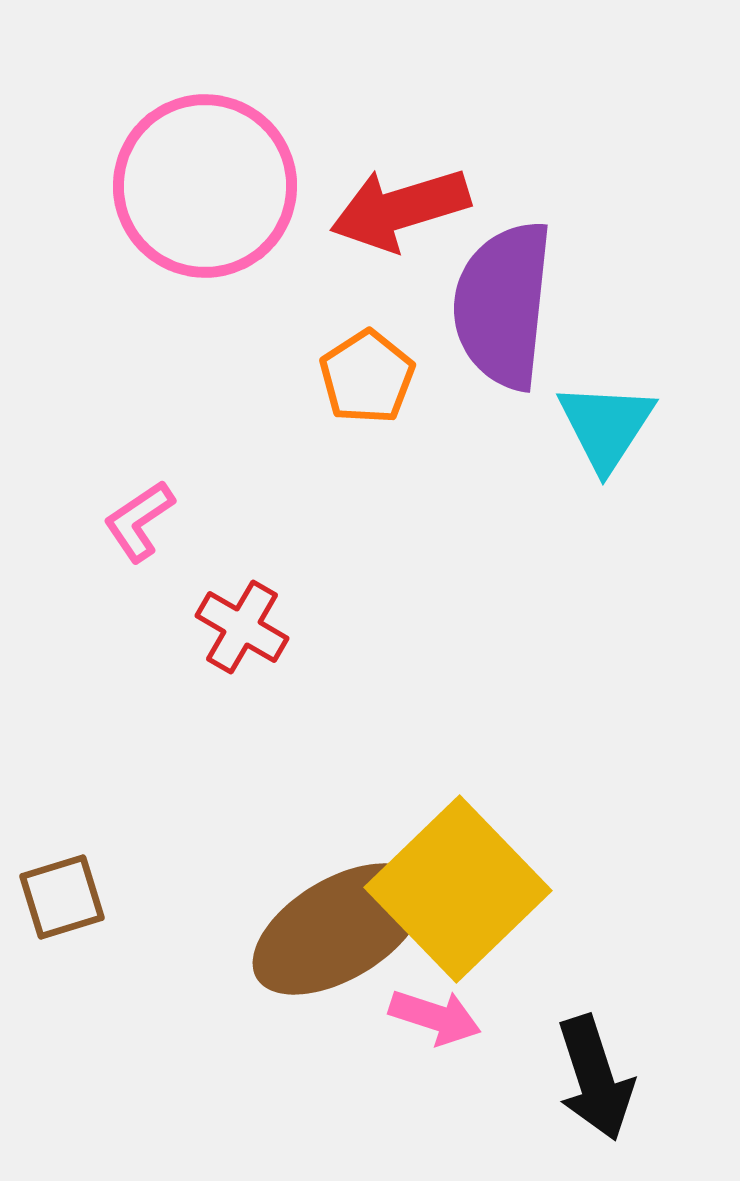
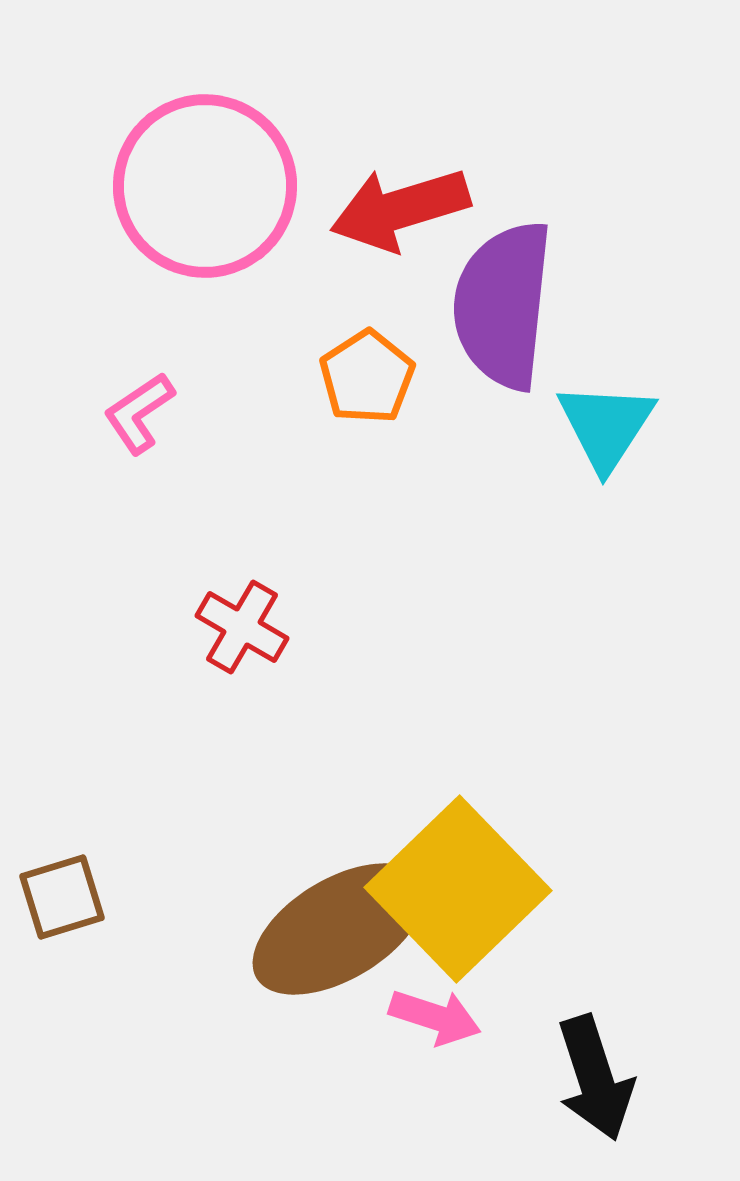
pink L-shape: moved 108 px up
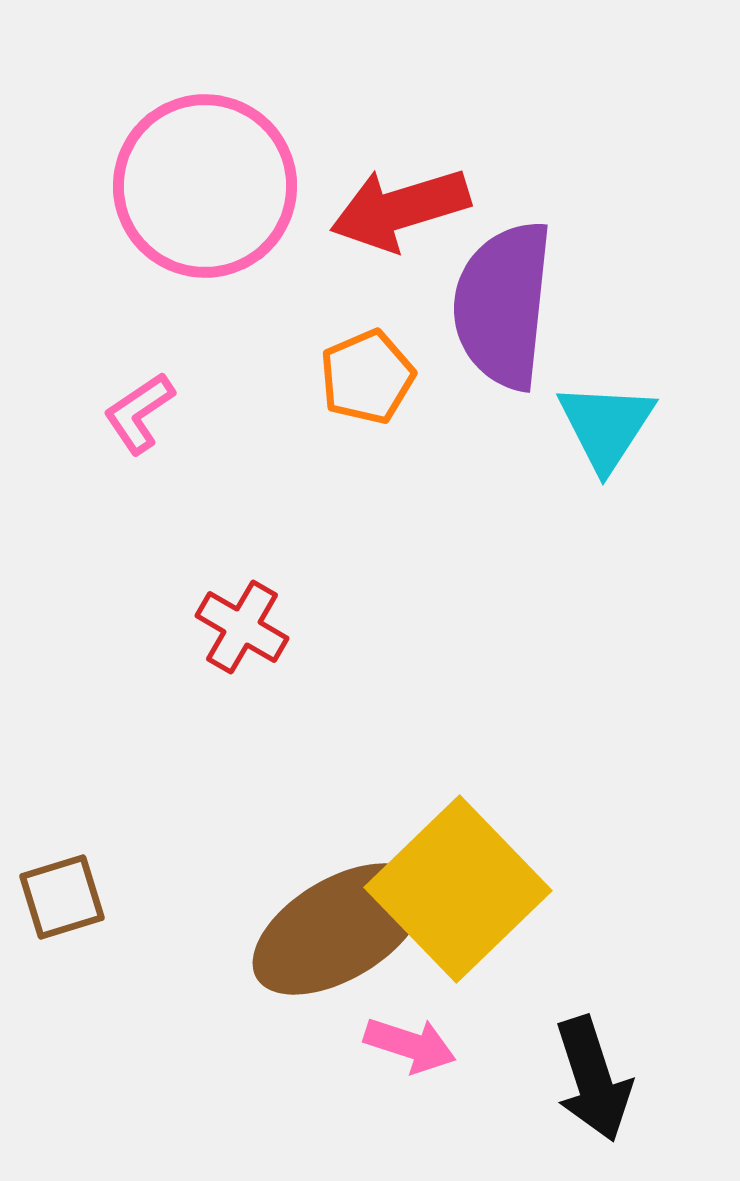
orange pentagon: rotated 10 degrees clockwise
pink arrow: moved 25 px left, 28 px down
black arrow: moved 2 px left, 1 px down
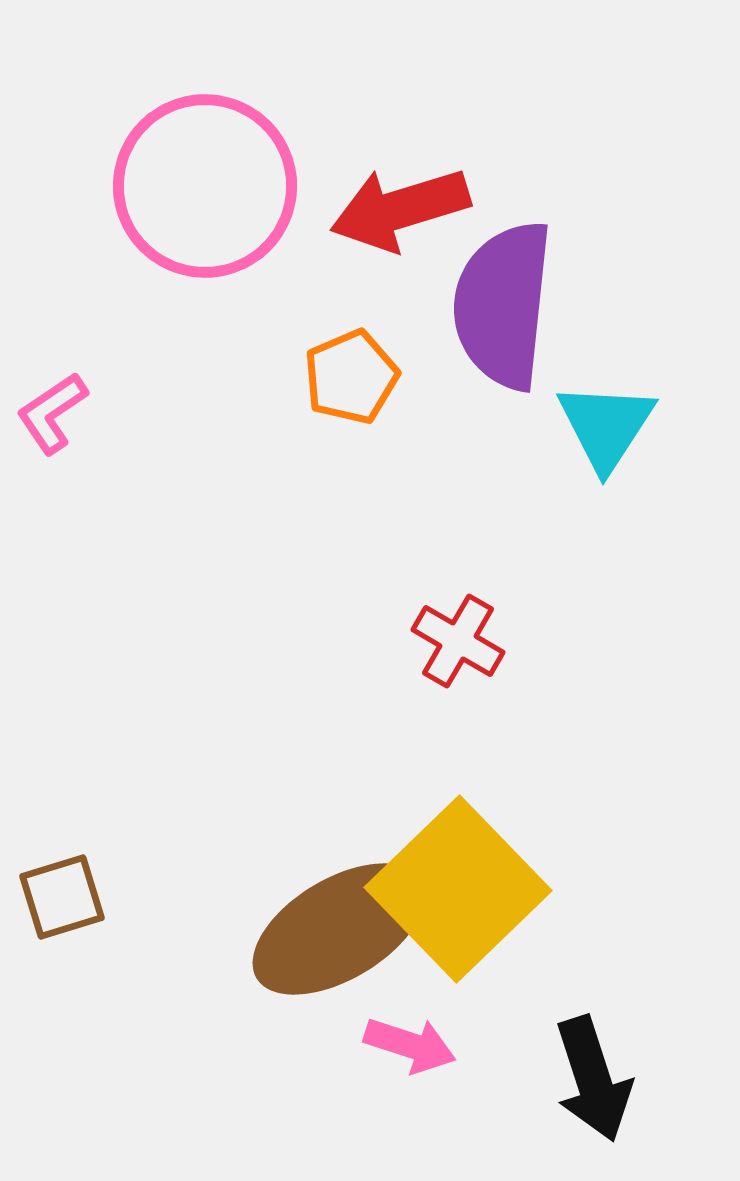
orange pentagon: moved 16 px left
pink L-shape: moved 87 px left
red cross: moved 216 px right, 14 px down
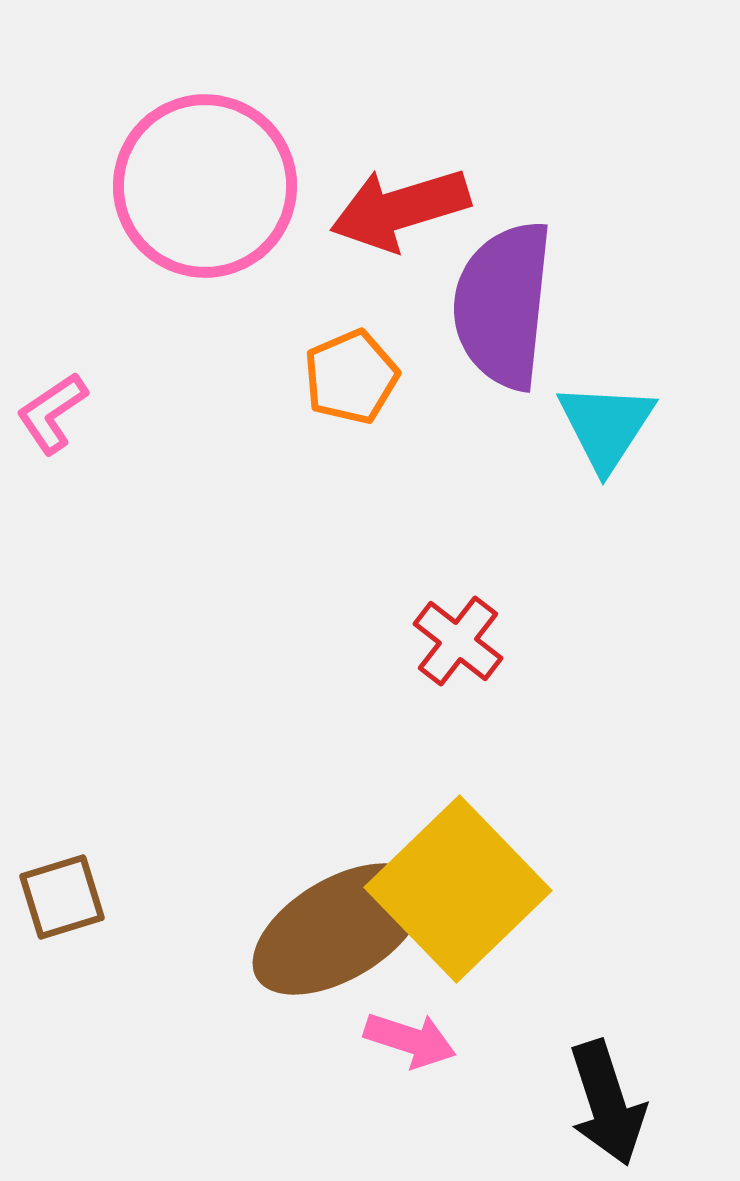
red cross: rotated 8 degrees clockwise
pink arrow: moved 5 px up
black arrow: moved 14 px right, 24 px down
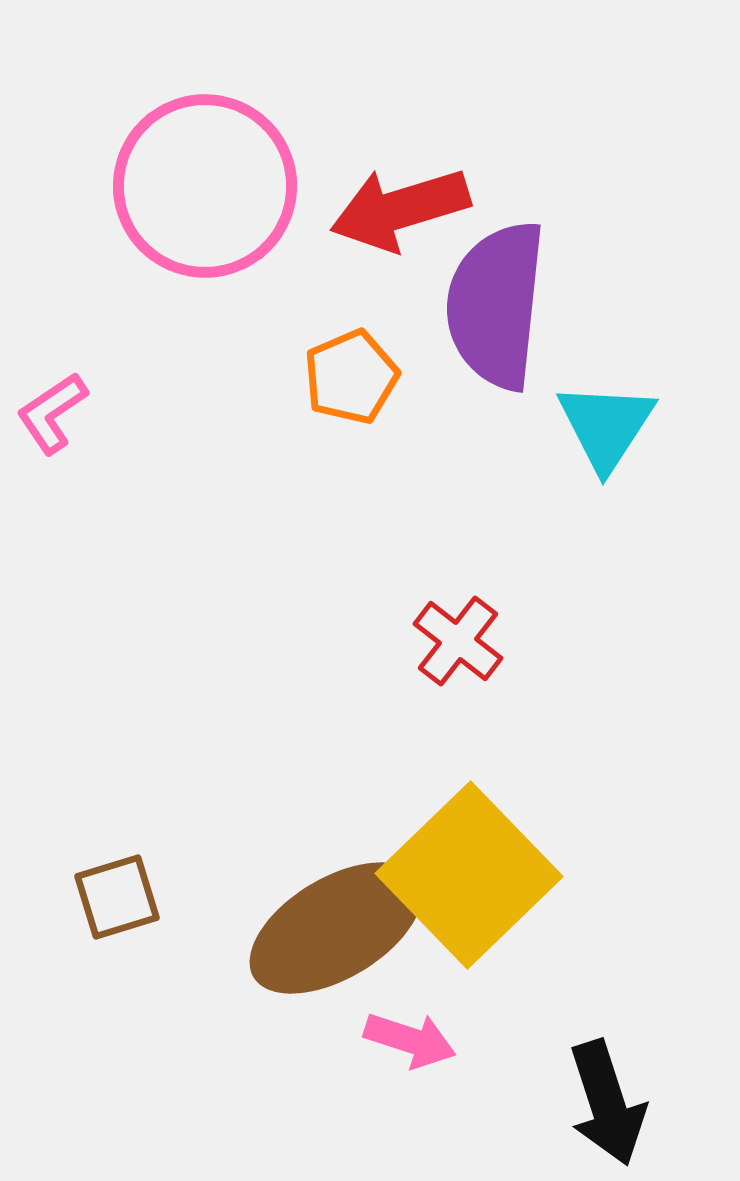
purple semicircle: moved 7 px left
yellow square: moved 11 px right, 14 px up
brown square: moved 55 px right
brown ellipse: moved 3 px left, 1 px up
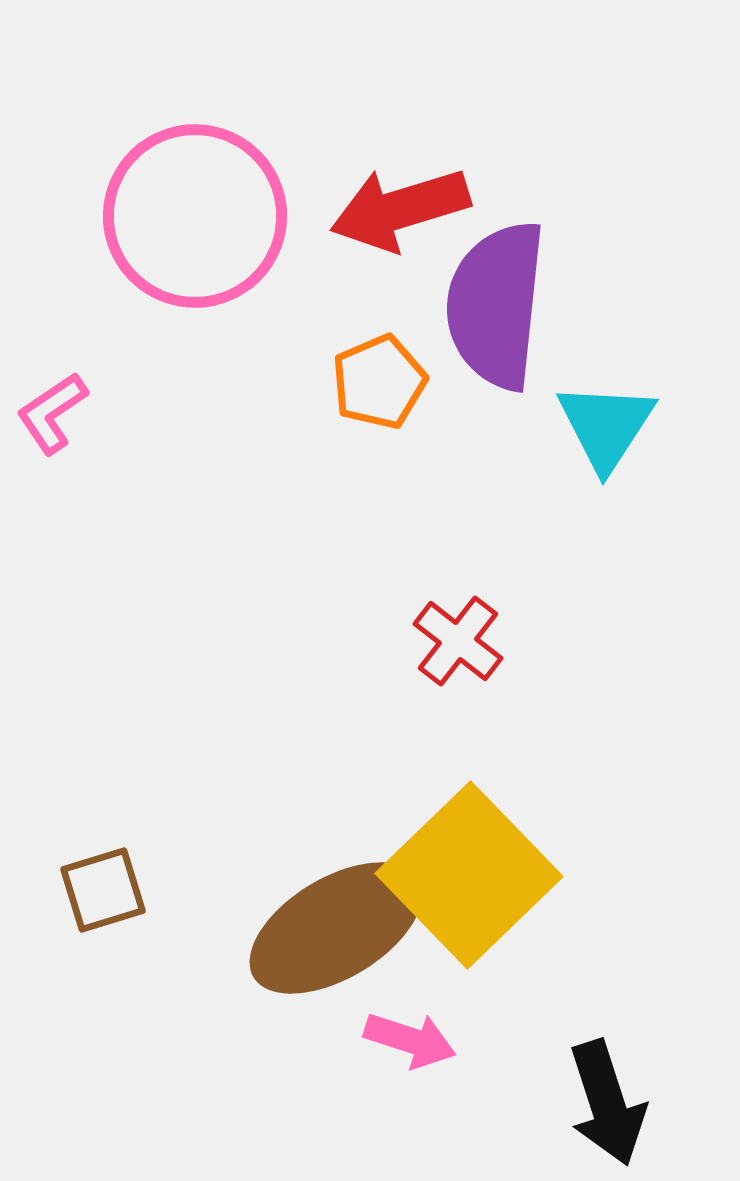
pink circle: moved 10 px left, 30 px down
orange pentagon: moved 28 px right, 5 px down
brown square: moved 14 px left, 7 px up
